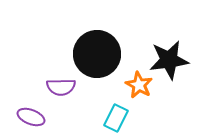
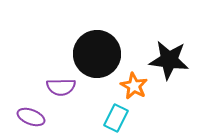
black star: rotated 15 degrees clockwise
orange star: moved 5 px left, 1 px down
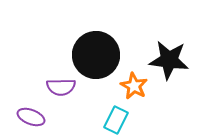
black circle: moved 1 px left, 1 px down
cyan rectangle: moved 2 px down
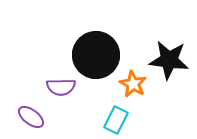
orange star: moved 1 px left, 2 px up
purple ellipse: rotated 16 degrees clockwise
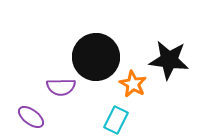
black circle: moved 2 px down
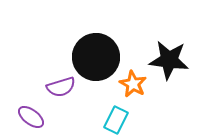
purple semicircle: rotated 16 degrees counterclockwise
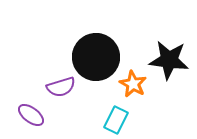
purple ellipse: moved 2 px up
